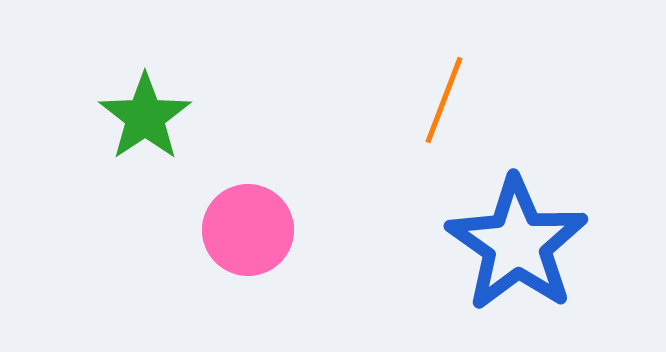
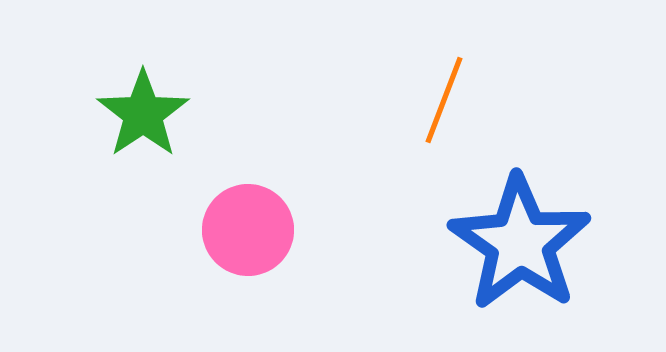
green star: moved 2 px left, 3 px up
blue star: moved 3 px right, 1 px up
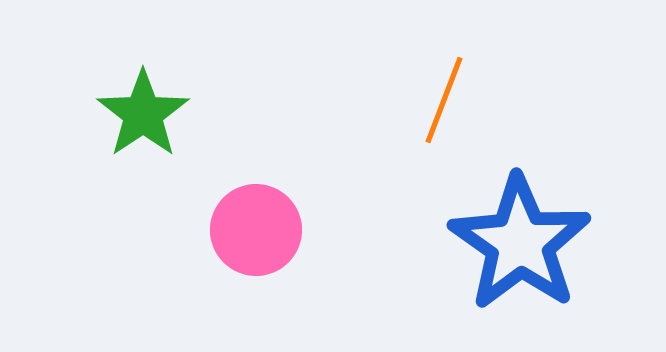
pink circle: moved 8 px right
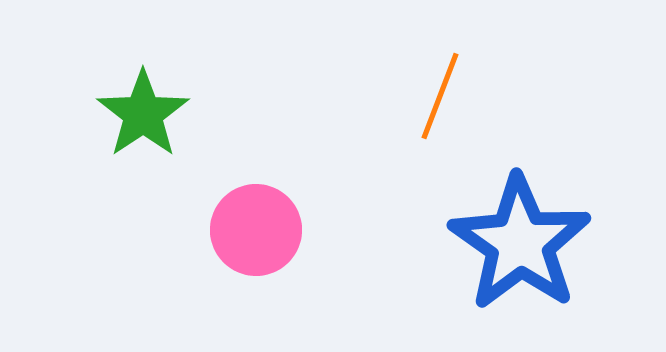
orange line: moved 4 px left, 4 px up
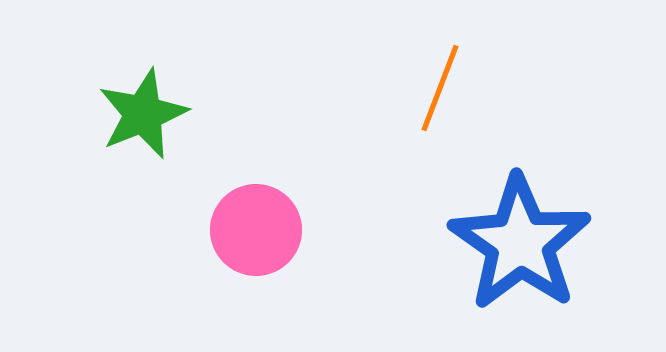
orange line: moved 8 px up
green star: rotated 12 degrees clockwise
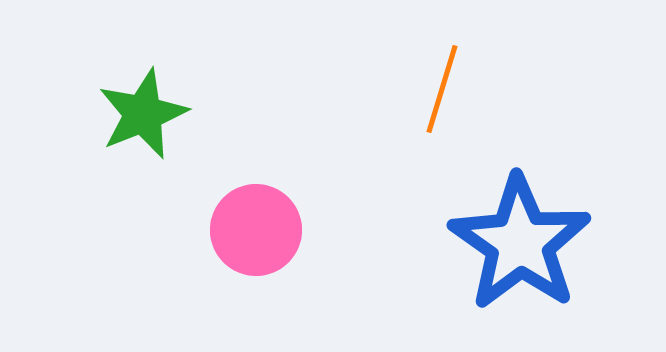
orange line: moved 2 px right, 1 px down; rotated 4 degrees counterclockwise
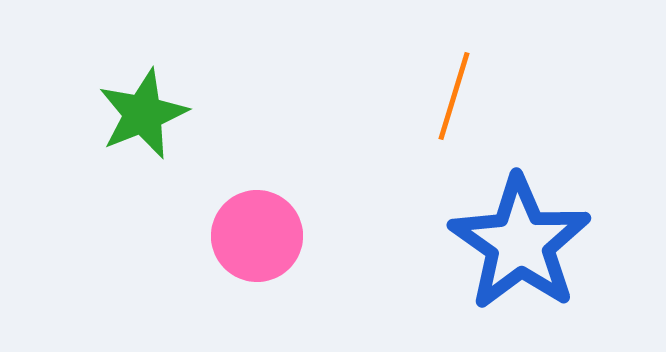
orange line: moved 12 px right, 7 px down
pink circle: moved 1 px right, 6 px down
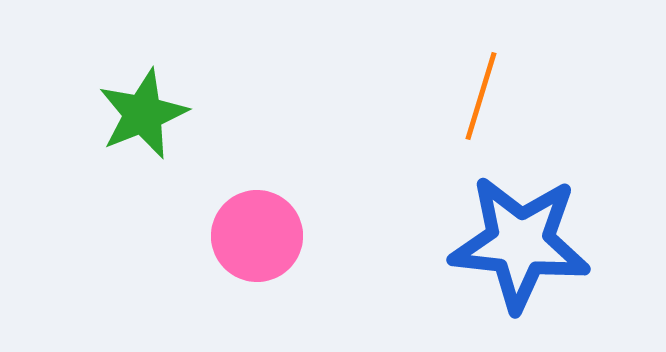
orange line: moved 27 px right
blue star: rotated 29 degrees counterclockwise
